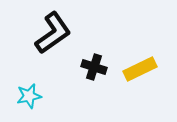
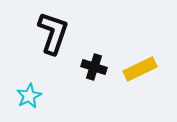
black L-shape: rotated 36 degrees counterclockwise
cyan star: rotated 15 degrees counterclockwise
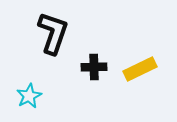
black cross: rotated 20 degrees counterclockwise
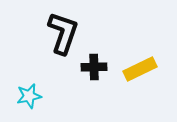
black L-shape: moved 10 px right
cyan star: rotated 15 degrees clockwise
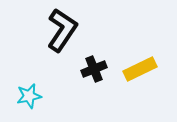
black L-shape: moved 1 px left, 3 px up; rotated 15 degrees clockwise
black cross: moved 2 px down; rotated 20 degrees counterclockwise
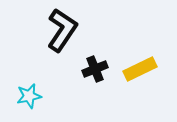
black cross: moved 1 px right
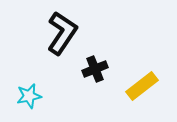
black L-shape: moved 3 px down
yellow rectangle: moved 2 px right, 17 px down; rotated 12 degrees counterclockwise
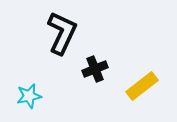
black L-shape: rotated 9 degrees counterclockwise
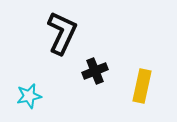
black cross: moved 2 px down
yellow rectangle: rotated 40 degrees counterclockwise
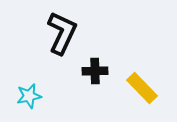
black cross: rotated 20 degrees clockwise
yellow rectangle: moved 2 px down; rotated 56 degrees counterclockwise
